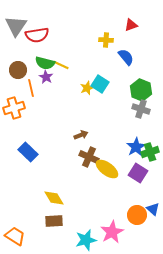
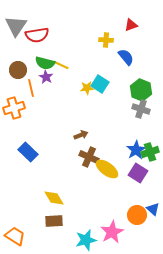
yellow star: rotated 16 degrees clockwise
blue star: moved 3 px down
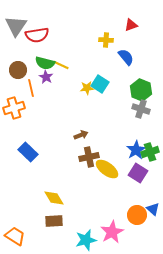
brown cross: rotated 36 degrees counterclockwise
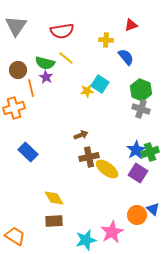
red semicircle: moved 25 px right, 4 px up
yellow line: moved 5 px right, 7 px up; rotated 14 degrees clockwise
yellow star: moved 3 px down
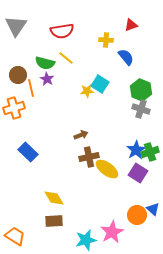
brown circle: moved 5 px down
purple star: moved 1 px right, 2 px down
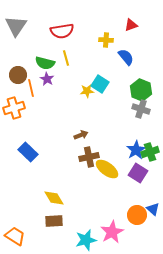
yellow line: rotated 35 degrees clockwise
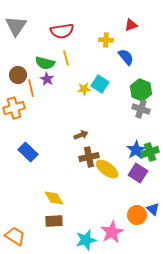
yellow star: moved 3 px left, 2 px up
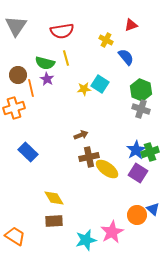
yellow cross: rotated 24 degrees clockwise
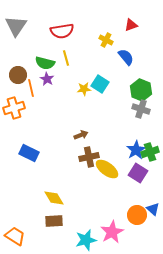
blue rectangle: moved 1 px right, 1 px down; rotated 18 degrees counterclockwise
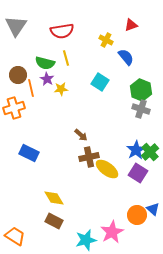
cyan square: moved 2 px up
yellow star: moved 23 px left
brown arrow: rotated 64 degrees clockwise
green cross: rotated 24 degrees counterclockwise
brown rectangle: rotated 30 degrees clockwise
